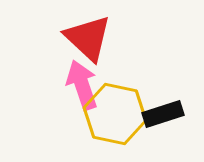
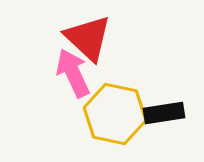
pink arrow: moved 9 px left, 12 px up; rotated 6 degrees counterclockwise
black rectangle: moved 1 px right, 1 px up; rotated 9 degrees clockwise
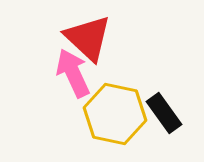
black rectangle: rotated 63 degrees clockwise
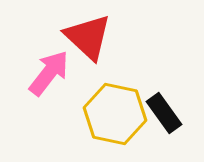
red triangle: moved 1 px up
pink arrow: moved 24 px left; rotated 63 degrees clockwise
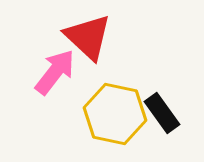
pink arrow: moved 6 px right, 1 px up
black rectangle: moved 2 px left
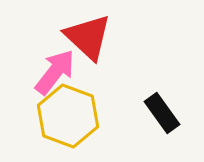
yellow hexagon: moved 47 px left, 2 px down; rotated 8 degrees clockwise
